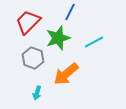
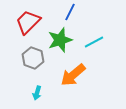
green star: moved 2 px right, 2 px down
orange arrow: moved 7 px right, 1 px down
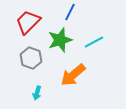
gray hexagon: moved 2 px left
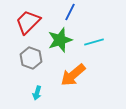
cyan line: rotated 12 degrees clockwise
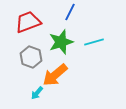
red trapezoid: rotated 24 degrees clockwise
green star: moved 1 px right, 2 px down
gray hexagon: moved 1 px up
orange arrow: moved 18 px left
cyan arrow: rotated 24 degrees clockwise
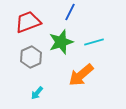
gray hexagon: rotated 15 degrees clockwise
orange arrow: moved 26 px right
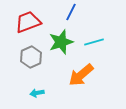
blue line: moved 1 px right
cyan arrow: rotated 40 degrees clockwise
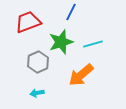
cyan line: moved 1 px left, 2 px down
gray hexagon: moved 7 px right, 5 px down
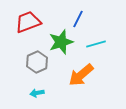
blue line: moved 7 px right, 7 px down
cyan line: moved 3 px right
gray hexagon: moved 1 px left
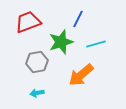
gray hexagon: rotated 15 degrees clockwise
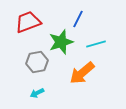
orange arrow: moved 1 px right, 2 px up
cyan arrow: rotated 16 degrees counterclockwise
